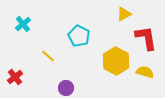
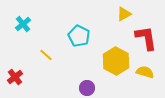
yellow line: moved 2 px left, 1 px up
purple circle: moved 21 px right
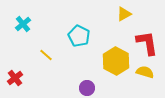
red L-shape: moved 1 px right, 5 px down
red cross: moved 1 px down
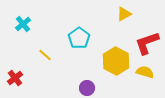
cyan pentagon: moved 2 px down; rotated 10 degrees clockwise
red L-shape: rotated 100 degrees counterclockwise
yellow line: moved 1 px left
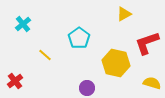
yellow hexagon: moved 2 px down; rotated 16 degrees counterclockwise
yellow semicircle: moved 7 px right, 11 px down
red cross: moved 3 px down
